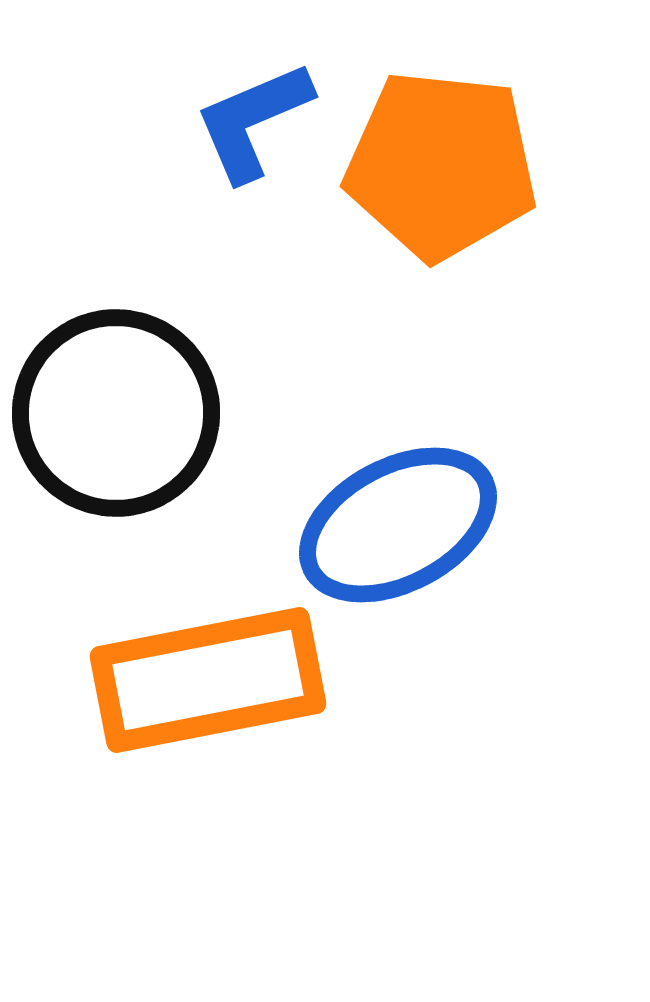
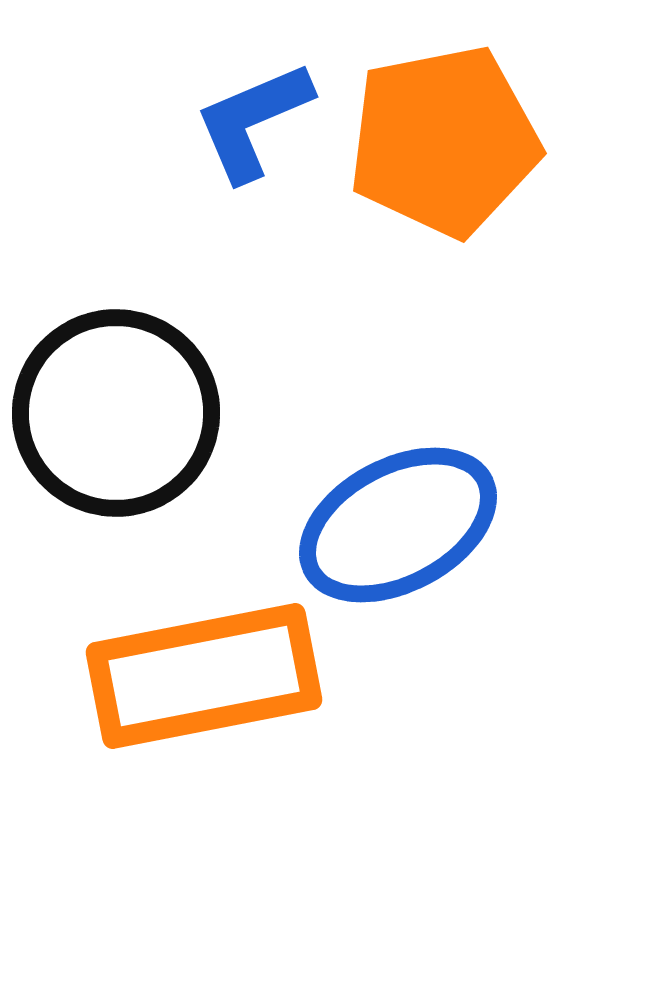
orange pentagon: moved 3 px right, 24 px up; rotated 17 degrees counterclockwise
orange rectangle: moved 4 px left, 4 px up
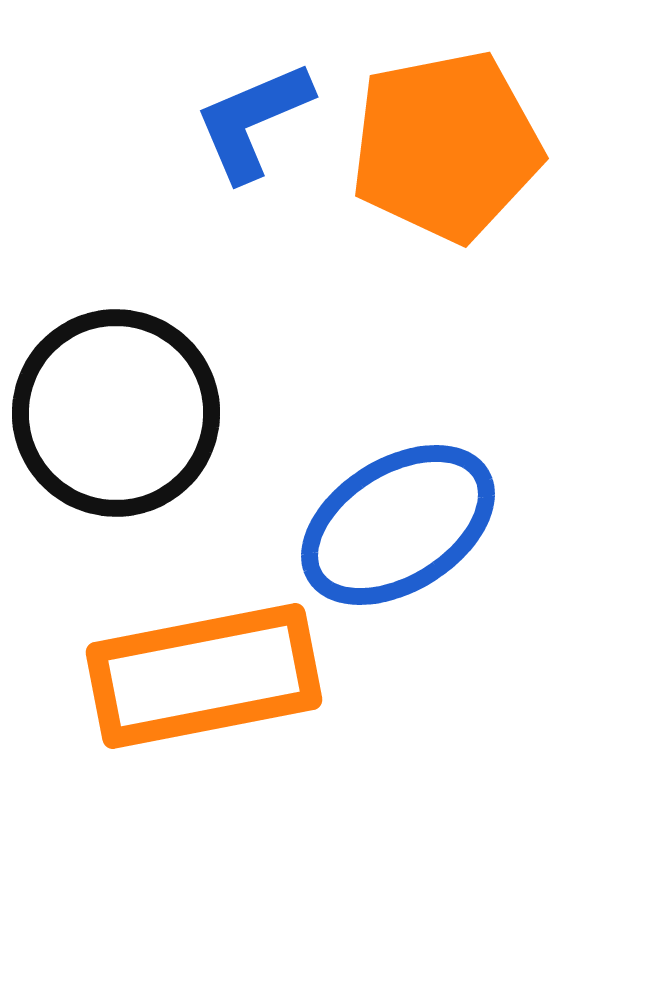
orange pentagon: moved 2 px right, 5 px down
blue ellipse: rotated 4 degrees counterclockwise
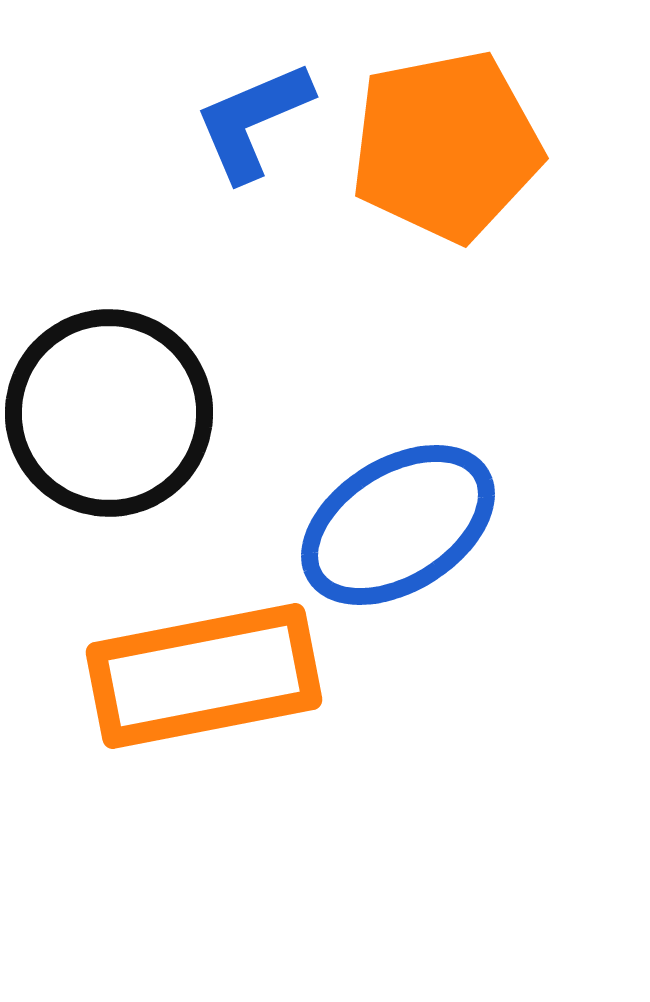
black circle: moved 7 px left
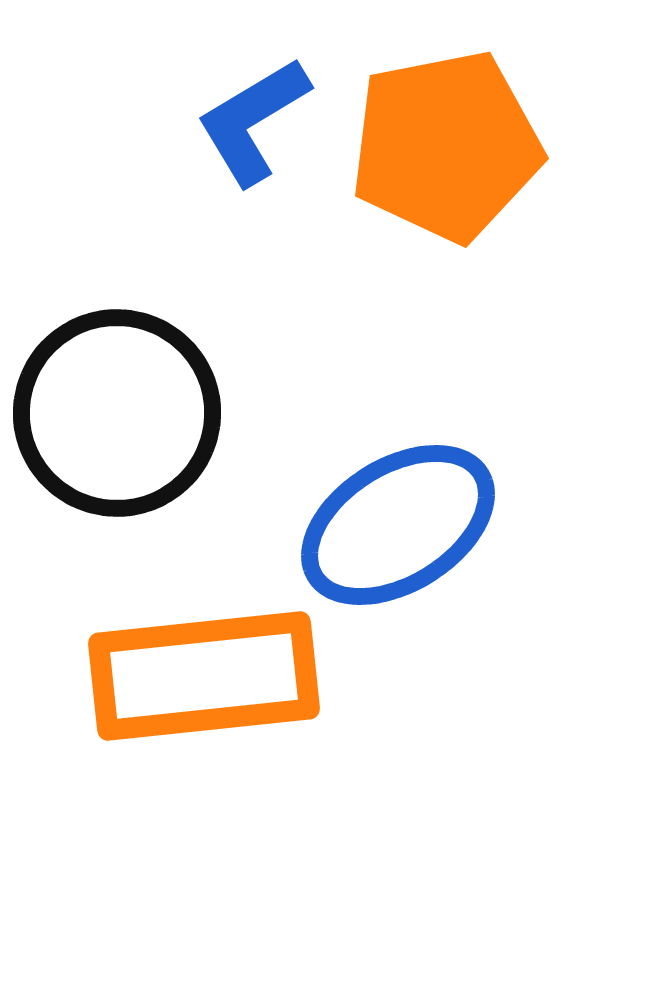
blue L-shape: rotated 8 degrees counterclockwise
black circle: moved 8 px right
orange rectangle: rotated 5 degrees clockwise
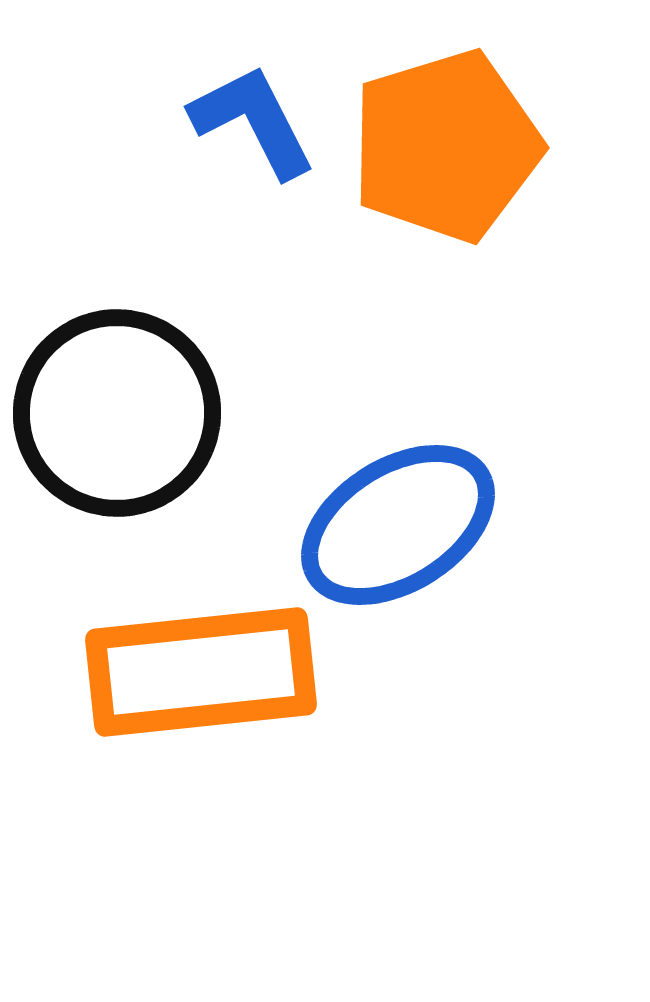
blue L-shape: rotated 94 degrees clockwise
orange pentagon: rotated 6 degrees counterclockwise
orange rectangle: moved 3 px left, 4 px up
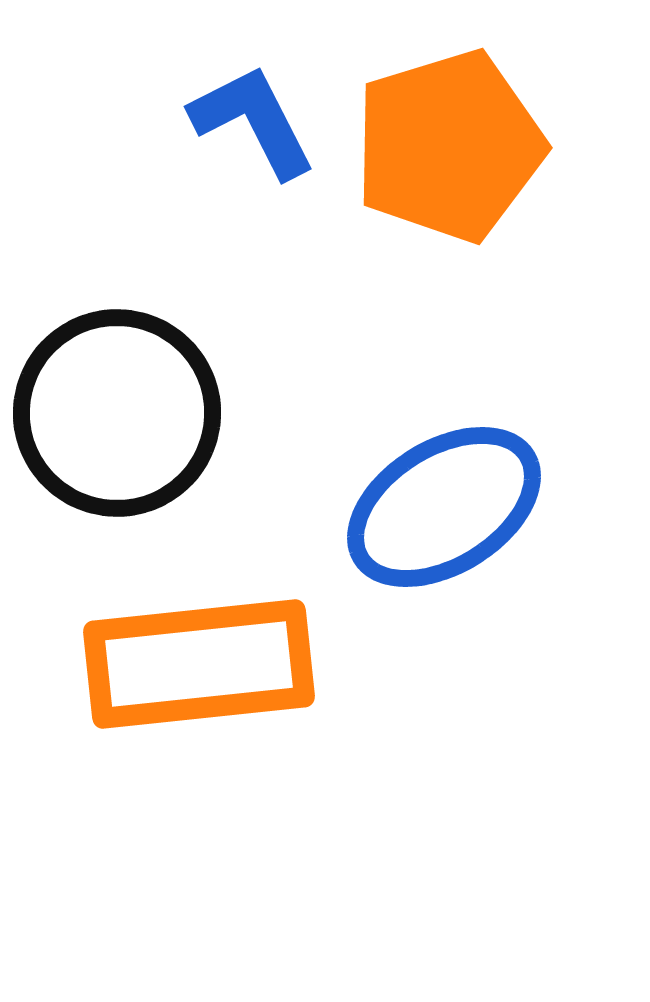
orange pentagon: moved 3 px right
blue ellipse: moved 46 px right, 18 px up
orange rectangle: moved 2 px left, 8 px up
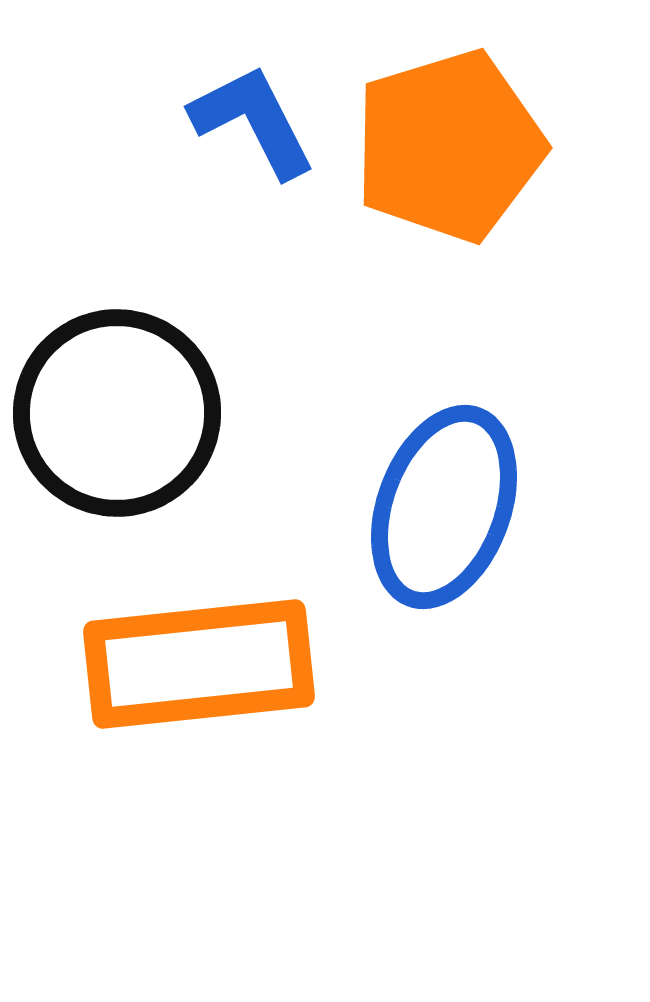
blue ellipse: rotated 38 degrees counterclockwise
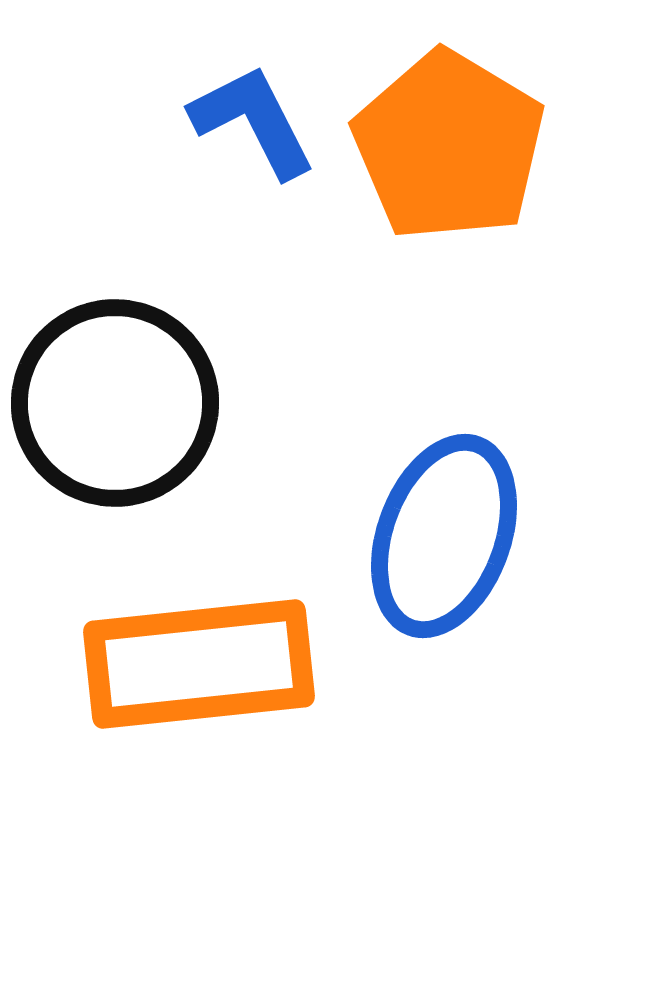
orange pentagon: rotated 24 degrees counterclockwise
black circle: moved 2 px left, 10 px up
blue ellipse: moved 29 px down
